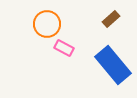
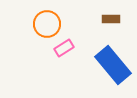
brown rectangle: rotated 42 degrees clockwise
pink rectangle: rotated 60 degrees counterclockwise
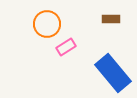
pink rectangle: moved 2 px right, 1 px up
blue rectangle: moved 8 px down
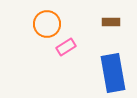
brown rectangle: moved 3 px down
blue rectangle: rotated 30 degrees clockwise
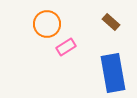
brown rectangle: rotated 42 degrees clockwise
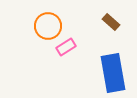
orange circle: moved 1 px right, 2 px down
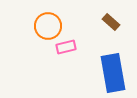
pink rectangle: rotated 18 degrees clockwise
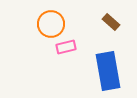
orange circle: moved 3 px right, 2 px up
blue rectangle: moved 5 px left, 2 px up
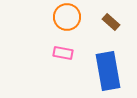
orange circle: moved 16 px right, 7 px up
pink rectangle: moved 3 px left, 6 px down; rotated 24 degrees clockwise
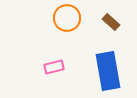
orange circle: moved 1 px down
pink rectangle: moved 9 px left, 14 px down; rotated 24 degrees counterclockwise
